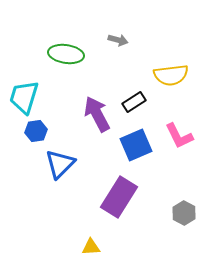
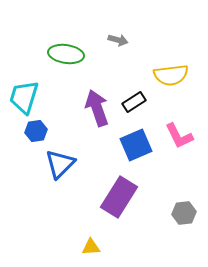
purple arrow: moved 6 px up; rotated 9 degrees clockwise
gray hexagon: rotated 25 degrees clockwise
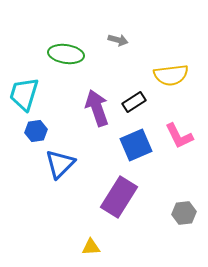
cyan trapezoid: moved 3 px up
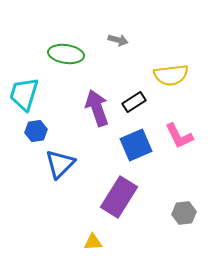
yellow triangle: moved 2 px right, 5 px up
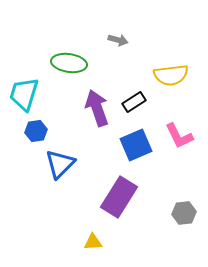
green ellipse: moved 3 px right, 9 px down
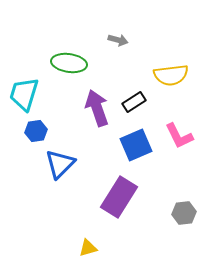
yellow triangle: moved 5 px left, 6 px down; rotated 12 degrees counterclockwise
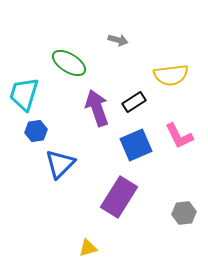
green ellipse: rotated 24 degrees clockwise
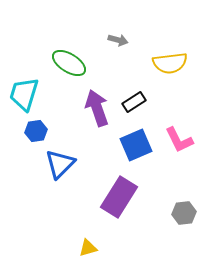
yellow semicircle: moved 1 px left, 12 px up
pink L-shape: moved 4 px down
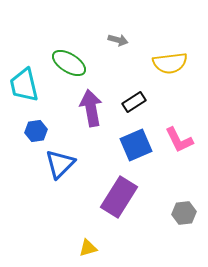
cyan trapezoid: moved 9 px up; rotated 30 degrees counterclockwise
purple arrow: moved 6 px left; rotated 9 degrees clockwise
